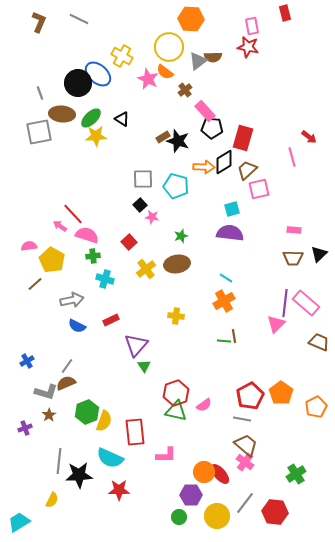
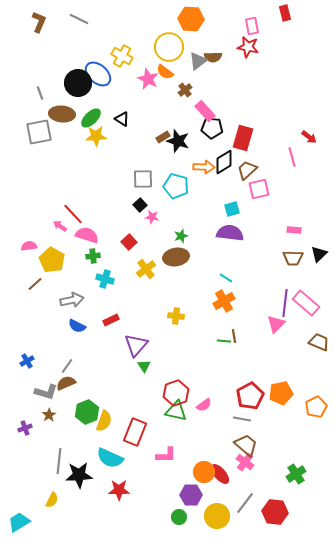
brown ellipse at (177, 264): moved 1 px left, 7 px up
orange pentagon at (281, 393): rotated 25 degrees clockwise
red rectangle at (135, 432): rotated 28 degrees clockwise
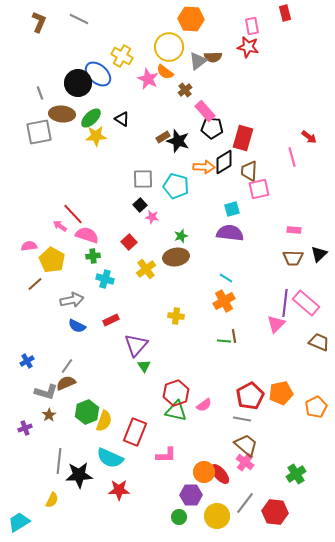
brown trapezoid at (247, 170): moved 2 px right, 1 px down; rotated 45 degrees counterclockwise
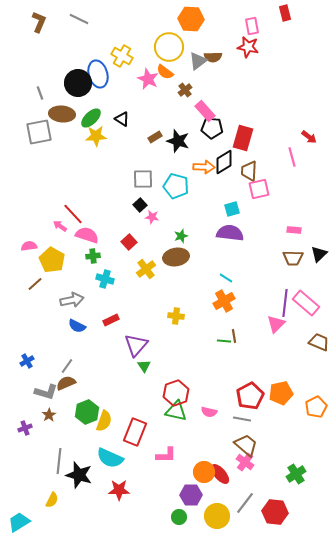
blue ellipse at (98, 74): rotated 32 degrees clockwise
brown rectangle at (163, 137): moved 8 px left
pink semicircle at (204, 405): moved 5 px right, 7 px down; rotated 49 degrees clockwise
black star at (79, 475): rotated 20 degrees clockwise
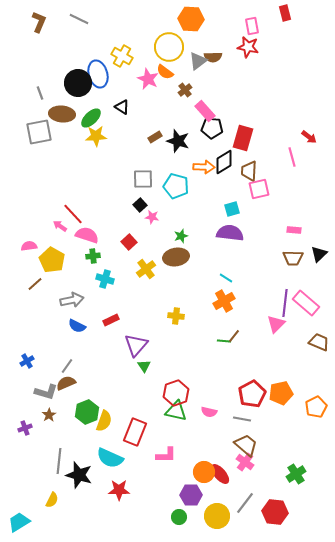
black triangle at (122, 119): moved 12 px up
brown line at (234, 336): rotated 48 degrees clockwise
red pentagon at (250, 396): moved 2 px right, 2 px up
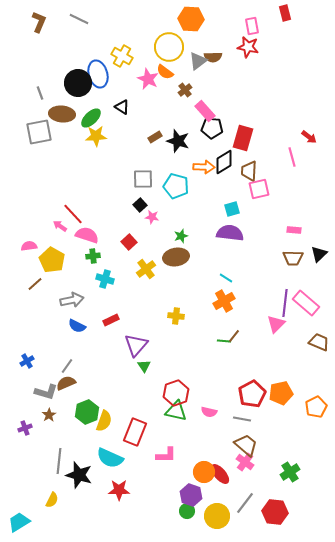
green cross at (296, 474): moved 6 px left, 2 px up
purple hexagon at (191, 495): rotated 20 degrees clockwise
green circle at (179, 517): moved 8 px right, 6 px up
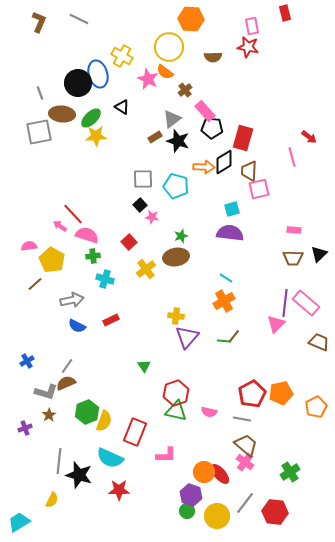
gray triangle at (198, 61): moved 26 px left, 58 px down
purple triangle at (136, 345): moved 51 px right, 8 px up
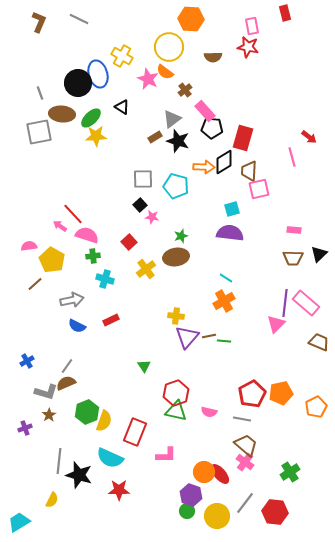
brown line at (234, 336): moved 25 px left; rotated 40 degrees clockwise
